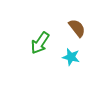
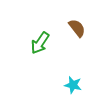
cyan star: moved 2 px right, 28 px down
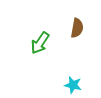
brown semicircle: rotated 48 degrees clockwise
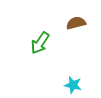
brown semicircle: moved 1 px left, 5 px up; rotated 114 degrees counterclockwise
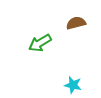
green arrow: rotated 25 degrees clockwise
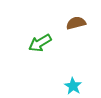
cyan star: moved 1 px down; rotated 18 degrees clockwise
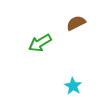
brown semicircle: rotated 12 degrees counterclockwise
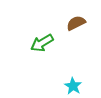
green arrow: moved 2 px right
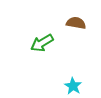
brown semicircle: rotated 36 degrees clockwise
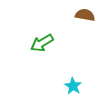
brown semicircle: moved 9 px right, 8 px up
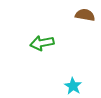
green arrow: rotated 20 degrees clockwise
